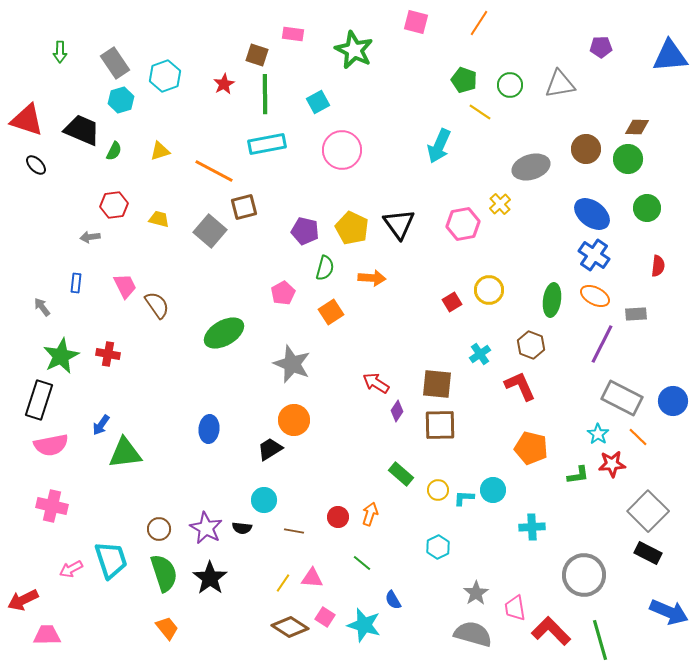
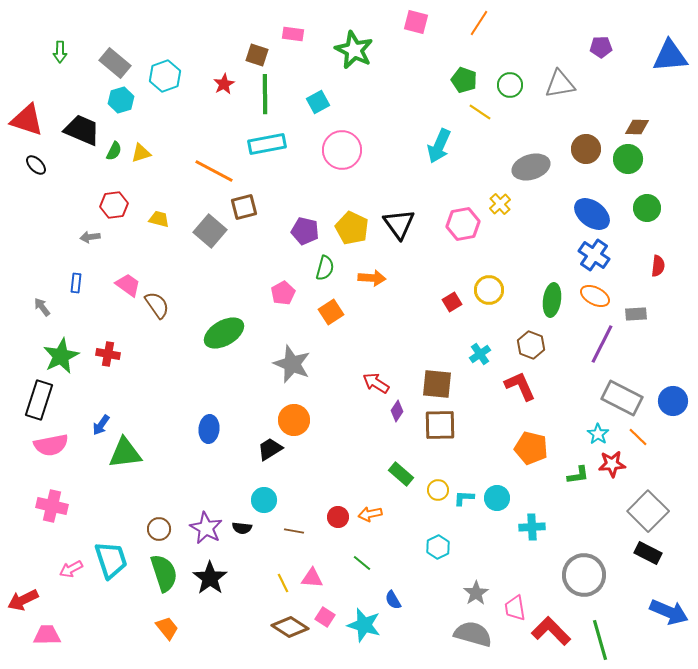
gray rectangle at (115, 63): rotated 16 degrees counterclockwise
yellow triangle at (160, 151): moved 19 px left, 2 px down
pink trapezoid at (125, 286): moved 3 px right, 1 px up; rotated 28 degrees counterclockwise
cyan circle at (493, 490): moved 4 px right, 8 px down
orange arrow at (370, 514): rotated 120 degrees counterclockwise
yellow line at (283, 583): rotated 60 degrees counterclockwise
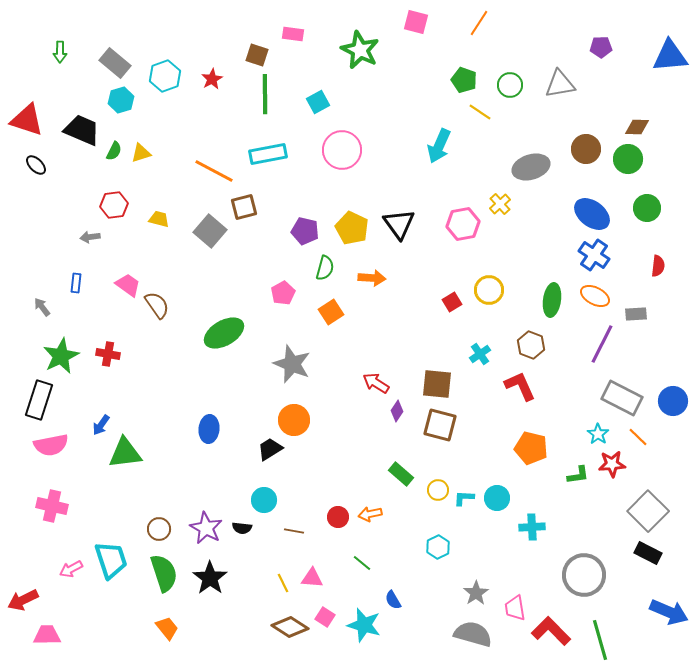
green star at (354, 50): moved 6 px right
red star at (224, 84): moved 12 px left, 5 px up
cyan rectangle at (267, 144): moved 1 px right, 10 px down
brown square at (440, 425): rotated 16 degrees clockwise
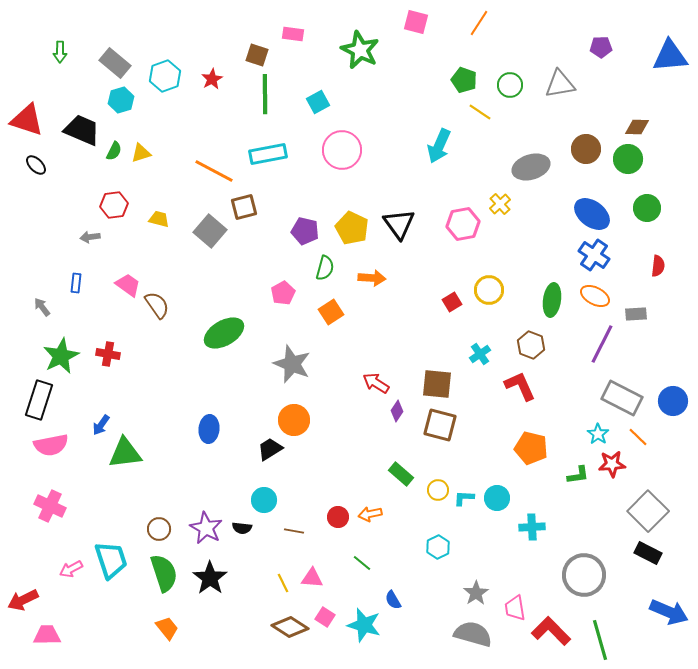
pink cross at (52, 506): moved 2 px left; rotated 12 degrees clockwise
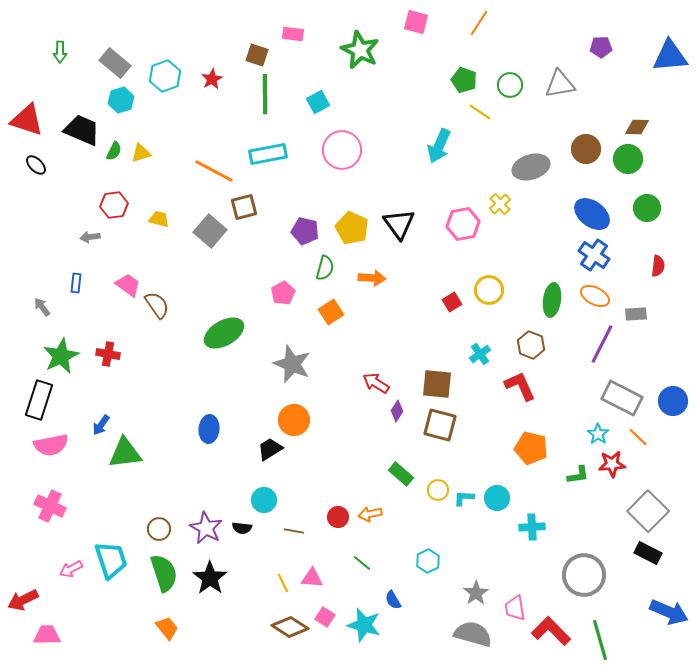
cyan hexagon at (438, 547): moved 10 px left, 14 px down
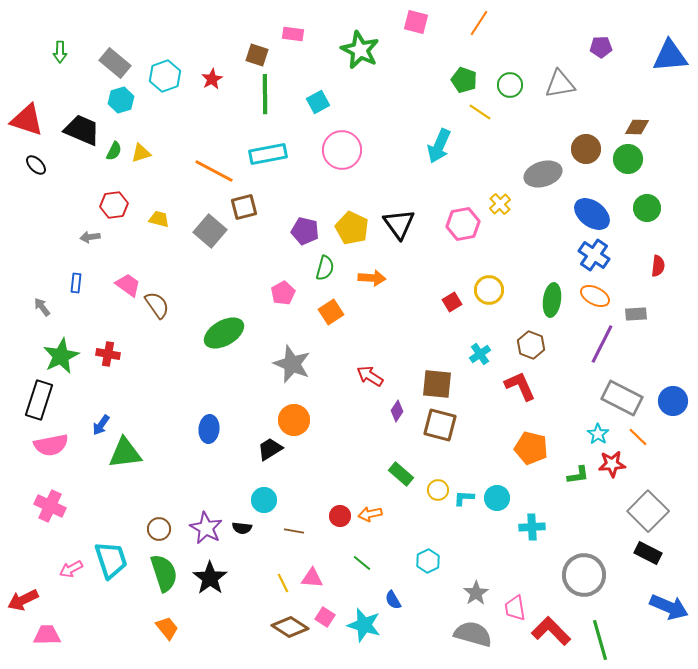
gray ellipse at (531, 167): moved 12 px right, 7 px down
red arrow at (376, 383): moved 6 px left, 7 px up
red circle at (338, 517): moved 2 px right, 1 px up
blue arrow at (669, 612): moved 5 px up
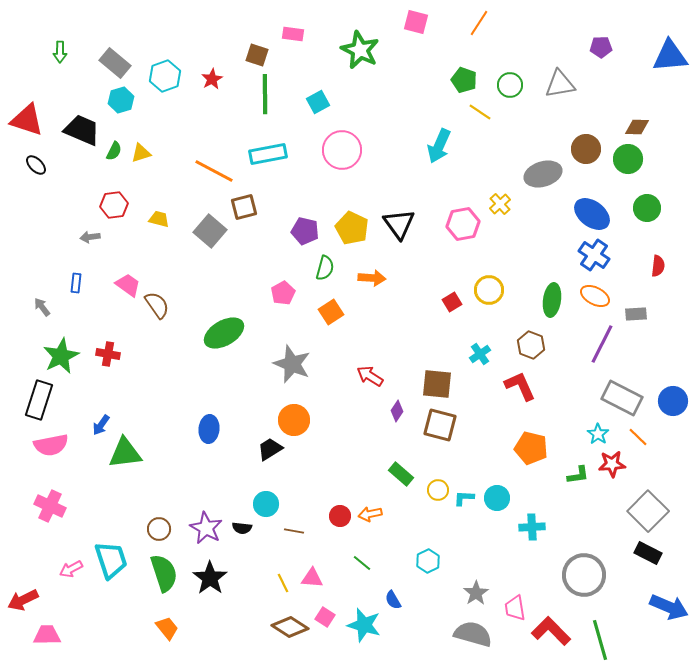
cyan circle at (264, 500): moved 2 px right, 4 px down
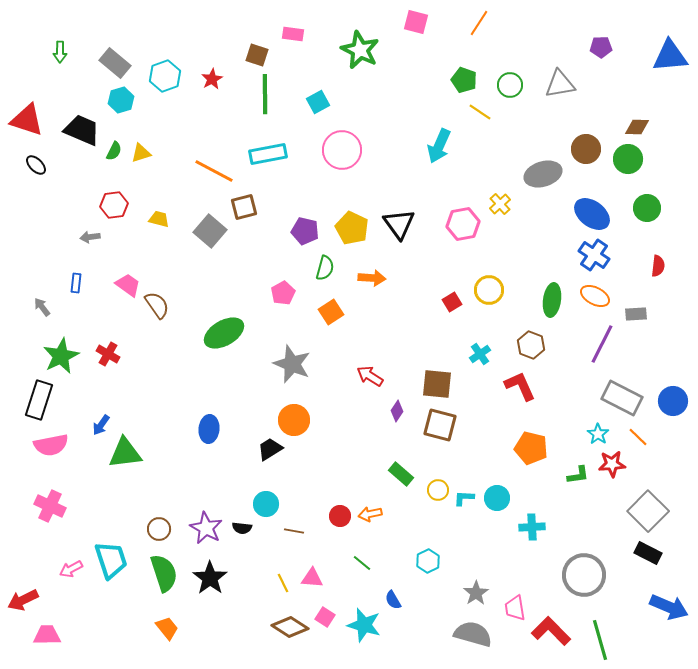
red cross at (108, 354): rotated 20 degrees clockwise
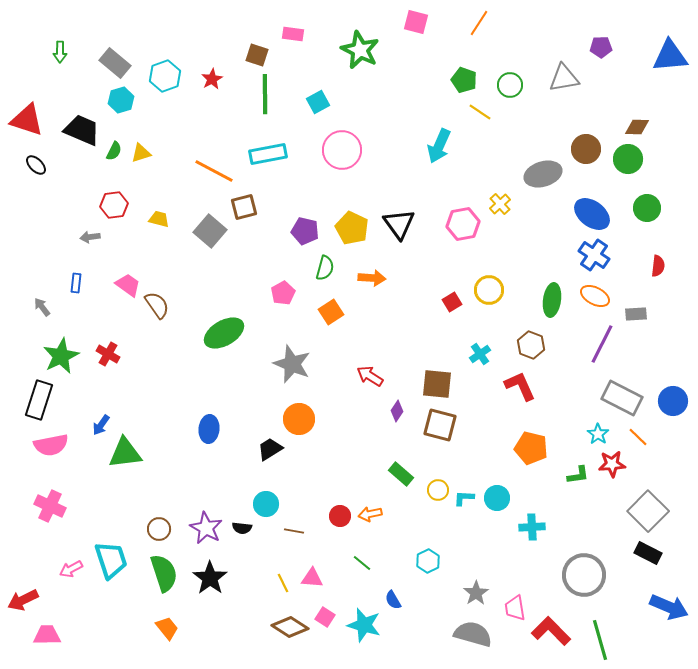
gray triangle at (560, 84): moved 4 px right, 6 px up
orange circle at (294, 420): moved 5 px right, 1 px up
